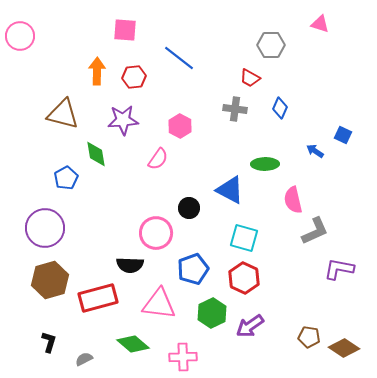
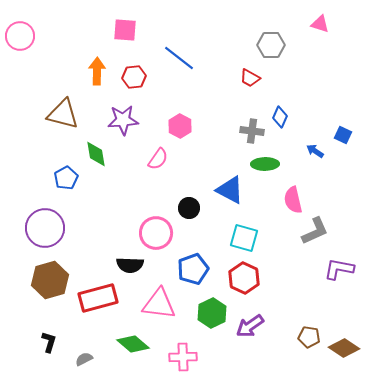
blue diamond at (280, 108): moved 9 px down
gray cross at (235, 109): moved 17 px right, 22 px down
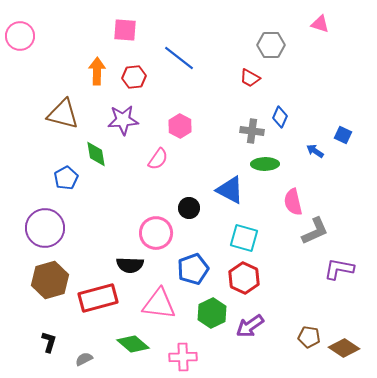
pink semicircle at (293, 200): moved 2 px down
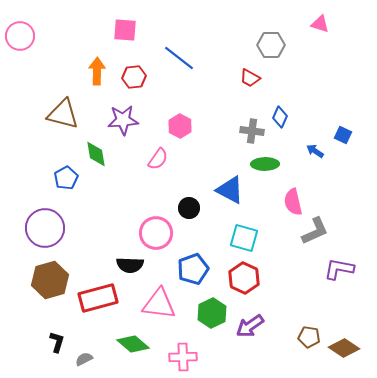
black L-shape at (49, 342): moved 8 px right
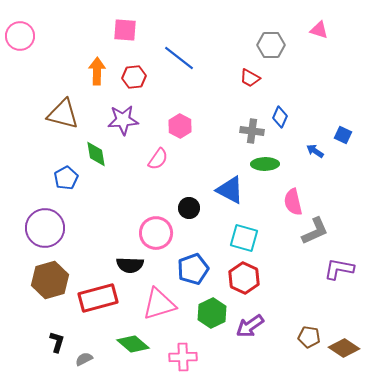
pink triangle at (320, 24): moved 1 px left, 6 px down
pink triangle at (159, 304): rotated 24 degrees counterclockwise
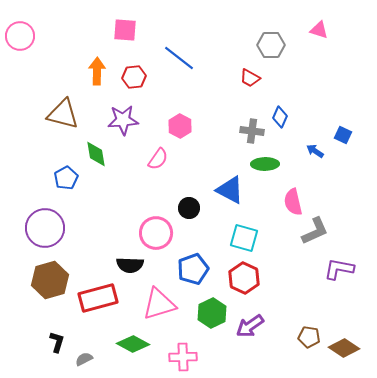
green diamond at (133, 344): rotated 12 degrees counterclockwise
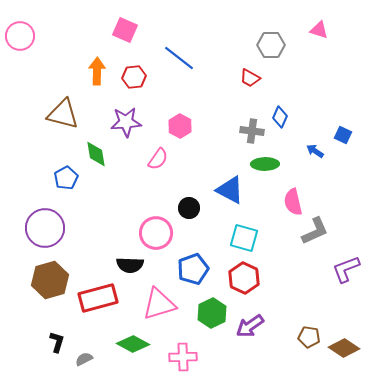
pink square at (125, 30): rotated 20 degrees clockwise
purple star at (123, 120): moved 3 px right, 2 px down
purple L-shape at (339, 269): moved 7 px right; rotated 32 degrees counterclockwise
